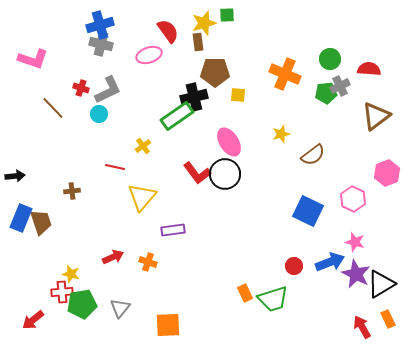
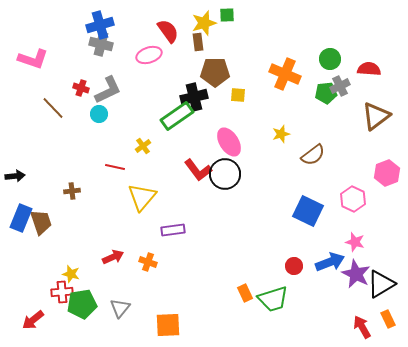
red L-shape at (197, 173): moved 1 px right, 3 px up
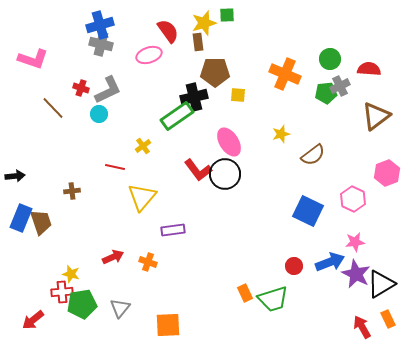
pink star at (355, 242): rotated 24 degrees counterclockwise
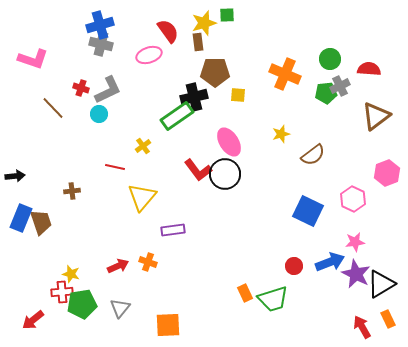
red arrow at (113, 257): moved 5 px right, 9 px down
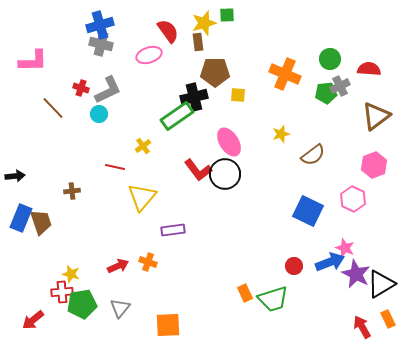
pink L-shape at (33, 59): moved 2 px down; rotated 20 degrees counterclockwise
pink hexagon at (387, 173): moved 13 px left, 8 px up
pink star at (355, 242): moved 10 px left, 6 px down; rotated 30 degrees clockwise
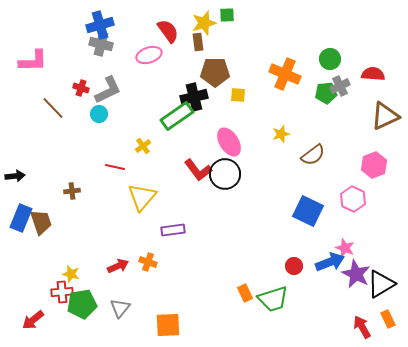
red semicircle at (369, 69): moved 4 px right, 5 px down
brown triangle at (376, 116): moved 9 px right; rotated 12 degrees clockwise
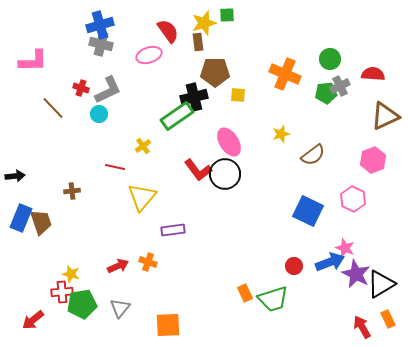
pink hexagon at (374, 165): moved 1 px left, 5 px up
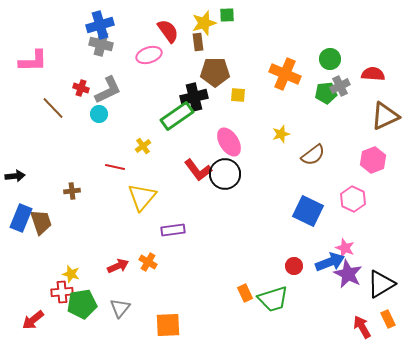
orange cross at (148, 262): rotated 12 degrees clockwise
purple star at (356, 274): moved 8 px left
